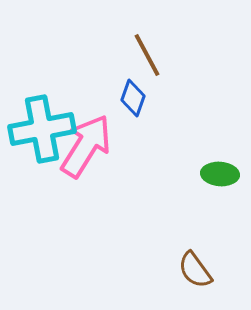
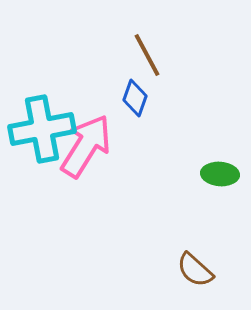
blue diamond: moved 2 px right
brown semicircle: rotated 12 degrees counterclockwise
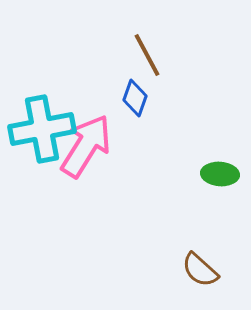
brown semicircle: moved 5 px right
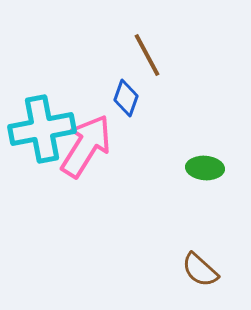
blue diamond: moved 9 px left
green ellipse: moved 15 px left, 6 px up
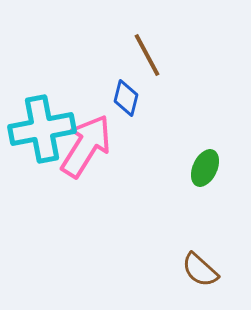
blue diamond: rotated 6 degrees counterclockwise
green ellipse: rotated 69 degrees counterclockwise
